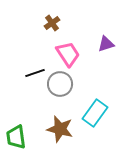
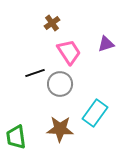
pink trapezoid: moved 1 px right, 2 px up
brown star: rotated 12 degrees counterclockwise
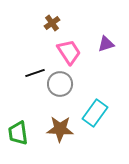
green trapezoid: moved 2 px right, 4 px up
